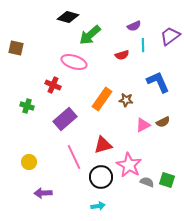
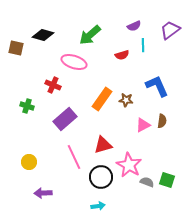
black diamond: moved 25 px left, 18 px down
purple trapezoid: moved 6 px up
blue L-shape: moved 1 px left, 4 px down
brown semicircle: moved 1 px left, 1 px up; rotated 56 degrees counterclockwise
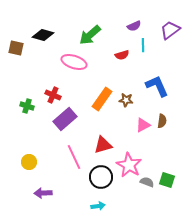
red cross: moved 10 px down
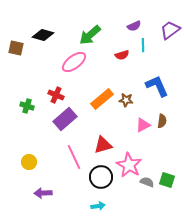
pink ellipse: rotated 55 degrees counterclockwise
red cross: moved 3 px right
orange rectangle: rotated 15 degrees clockwise
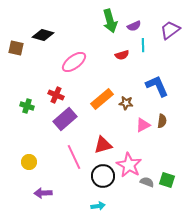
green arrow: moved 20 px right, 14 px up; rotated 65 degrees counterclockwise
brown star: moved 3 px down
black circle: moved 2 px right, 1 px up
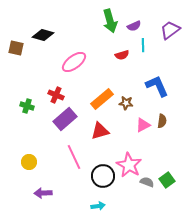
red triangle: moved 3 px left, 14 px up
green square: rotated 35 degrees clockwise
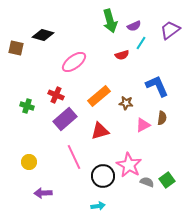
cyan line: moved 2 px left, 2 px up; rotated 32 degrees clockwise
orange rectangle: moved 3 px left, 3 px up
brown semicircle: moved 3 px up
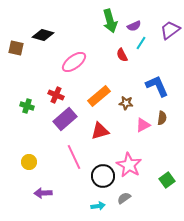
red semicircle: rotated 80 degrees clockwise
gray semicircle: moved 23 px left, 16 px down; rotated 56 degrees counterclockwise
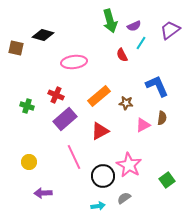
pink ellipse: rotated 30 degrees clockwise
red triangle: rotated 12 degrees counterclockwise
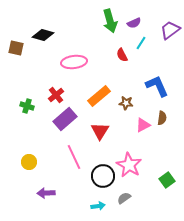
purple semicircle: moved 3 px up
red cross: rotated 28 degrees clockwise
red triangle: rotated 30 degrees counterclockwise
purple arrow: moved 3 px right
